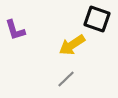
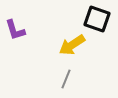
gray line: rotated 24 degrees counterclockwise
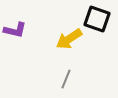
purple L-shape: rotated 60 degrees counterclockwise
yellow arrow: moved 3 px left, 6 px up
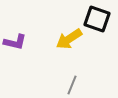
purple L-shape: moved 12 px down
gray line: moved 6 px right, 6 px down
